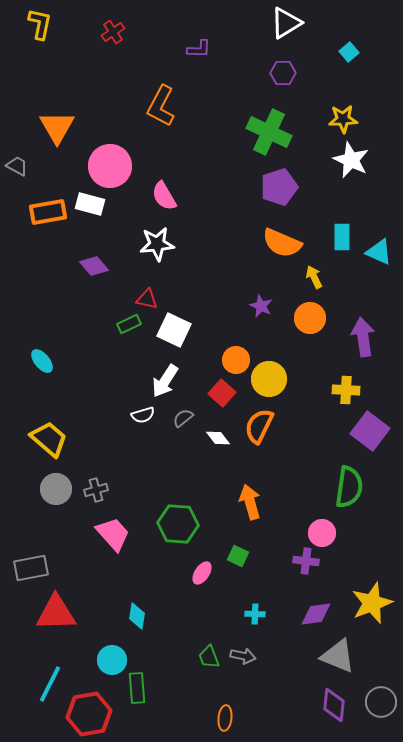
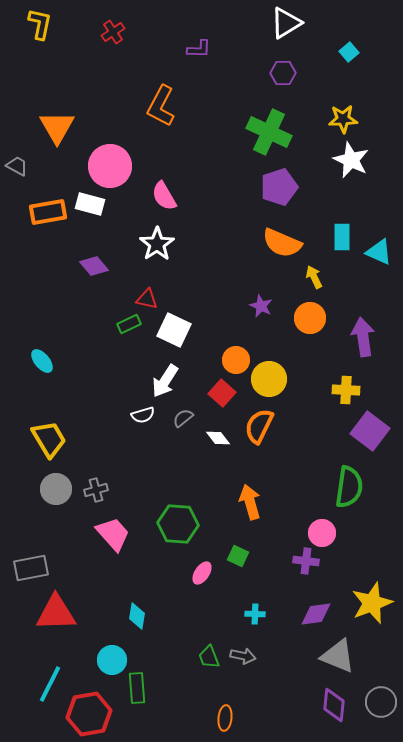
white star at (157, 244): rotated 28 degrees counterclockwise
yellow trapezoid at (49, 439): rotated 18 degrees clockwise
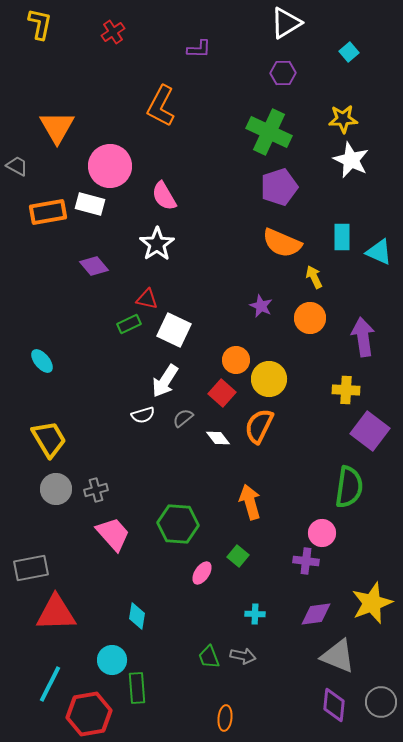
green square at (238, 556): rotated 15 degrees clockwise
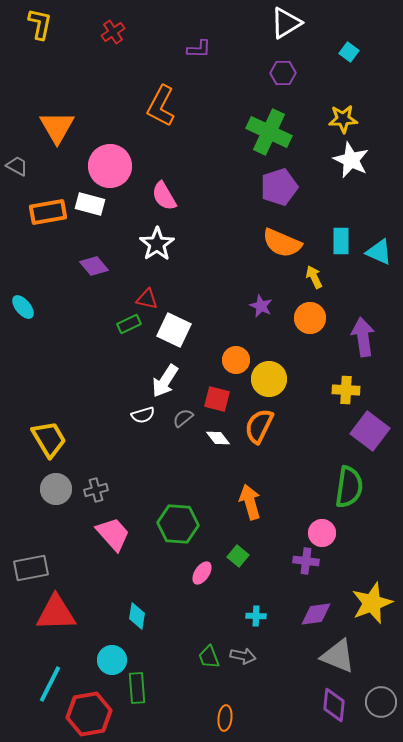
cyan square at (349, 52): rotated 12 degrees counterclockwise
cyan rectangle at (342, 237): moved 1 px left, 4 px down
cyan ellipse at (42, 361): moved 19 px left, 54 px up
red square at (222, 393): moved 5 px left, 6 px down; rotated 28 degrees counterclockwise
cyan cross at (255, 614): moved 1 px right, 2 px down
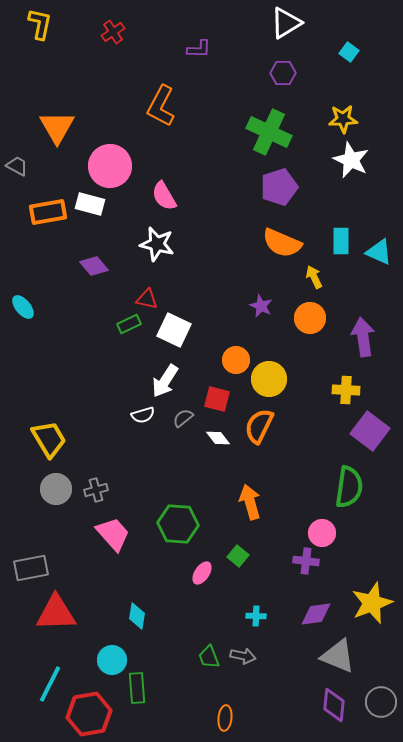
white star at (157, 244): rotated 24 degrees counterclockwise
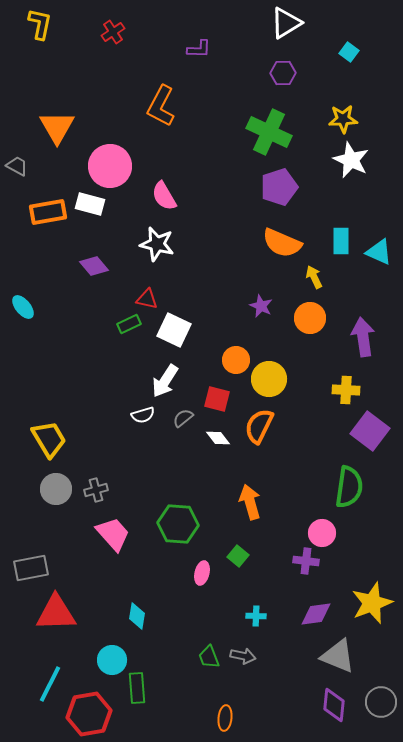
pink ellipse at (202, 573): rotated 20 degrees counterclockwise
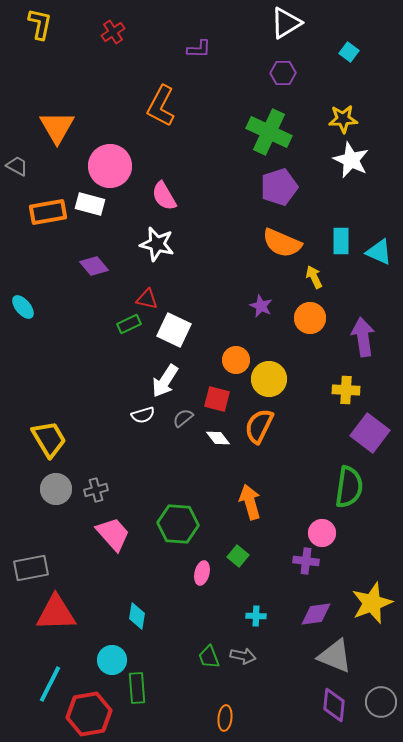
purple square at (370, 431): moved 2 px down
gray triangle at (338, 656): moved 3 px left
